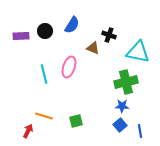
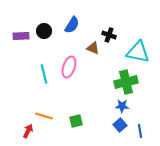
black circle: moved 1 px left
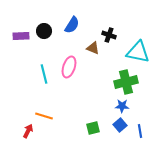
green square: moved 17 px right, 7 px down
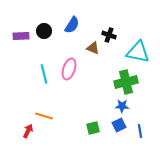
pink ellipse: moved 2 px down
blue square: moved 1 px left; rotated 16 degrees clockwise
